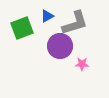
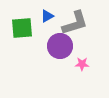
green square: rotated 15 degrees clockwise
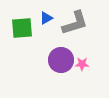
blue triangle: moved 1 px left, 2 px down
purple circle: moved 1 px right, 14 px down
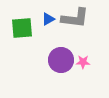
blue triangle: moved 2 px right, 1 px down
gray L-shape: moved 5 px up; rotated 24 degrees clockwise
pink star: moved 1 px right, 2 px up
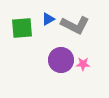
gray L-shape: moved 7 px down; rotated 20 degrees clockwise
pink star: moved 2 px down
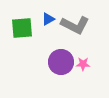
purple circle: moved 2 px down
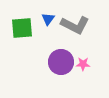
blue triangle: rotated 24 degrees counterclockwise
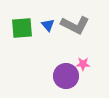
blue triangle: moved 6 px down; rotated 16 degrees counterclockwise
purple circle: moved 5 px right, 14 px down
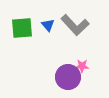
gray L-shape: rotated 20 degrees clockwise
pink star: moved 1 px left, 2 px down
purple circle: moved 2 px right, 1 px down
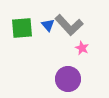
gray L-shape: moved 6 px left
pink star: moved 18 px up; rotated 24 degrees clockwise
purple circle: moved 2 px down
